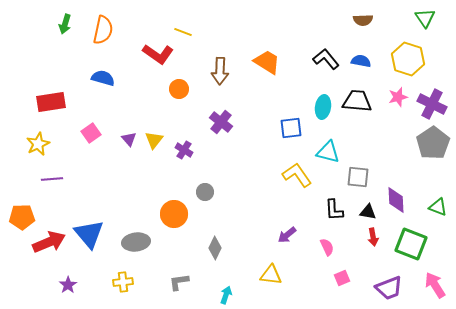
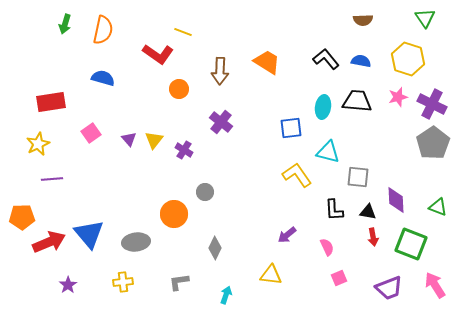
pink square at (342, 278): moved 3 px left
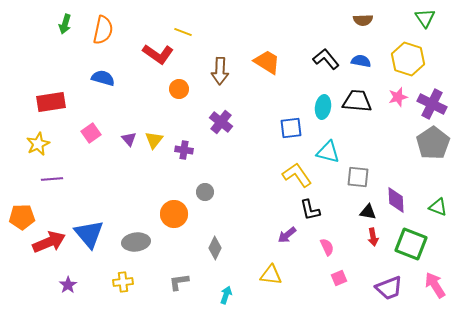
purple cross at (184, 150): rotated 24 degrees counterclockwise
black L-shape at (334, 210): moved 24 px left; rotated 10 degrees counterclockwise
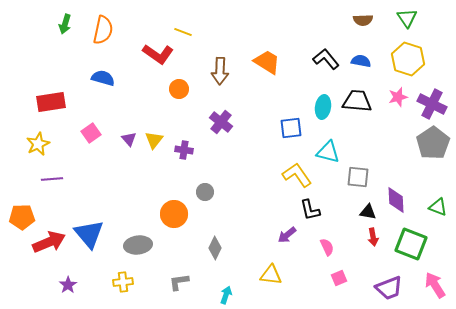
green triangle at (425, 18): moved 18 px left
gray ellipse at (136, 242): moved 2 px right, 3 px down
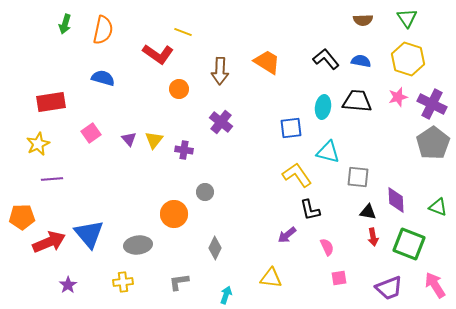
green square at (411, 244): moved 2 px left
yellow triangle at (271, 275): moved 3 px down
pink square at (339, 278): rotated 14 degrees clockwise
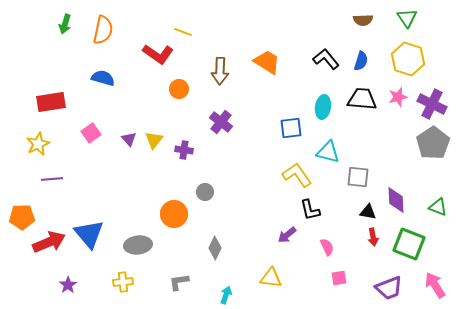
blue semicircle at (361, 61): rotated 96 degrees clockwise
black trapezoid at (357, 101): moved 5 px right, 2 px up
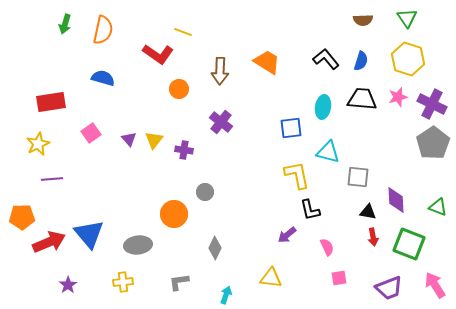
yellow L-shape at (297, 175): rotated 24 degrees clockwise
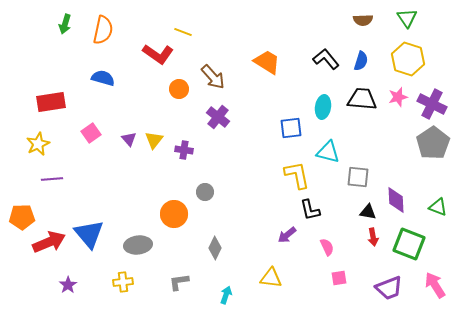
brown arrow at (220, 71): moved 7 px left, 6 px down; rotated 44 degrees counterclockwise
purple cross at (221, 122): moved 3 px left, 5 px up
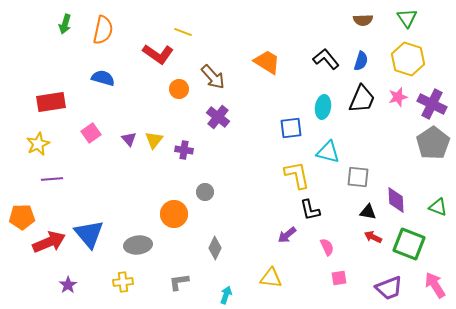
black trapezoid at (362, 99): rotated 108 degrees clockwise
red arrow at (373, 237): rotated 126 degrees clockwise
